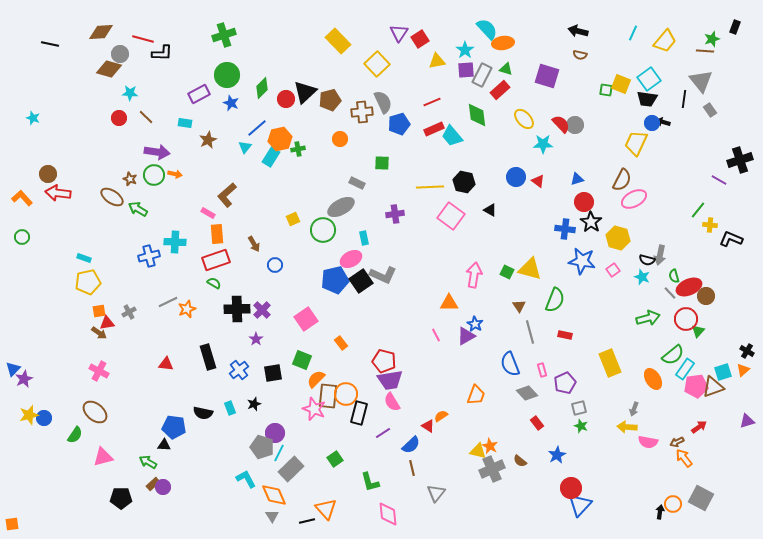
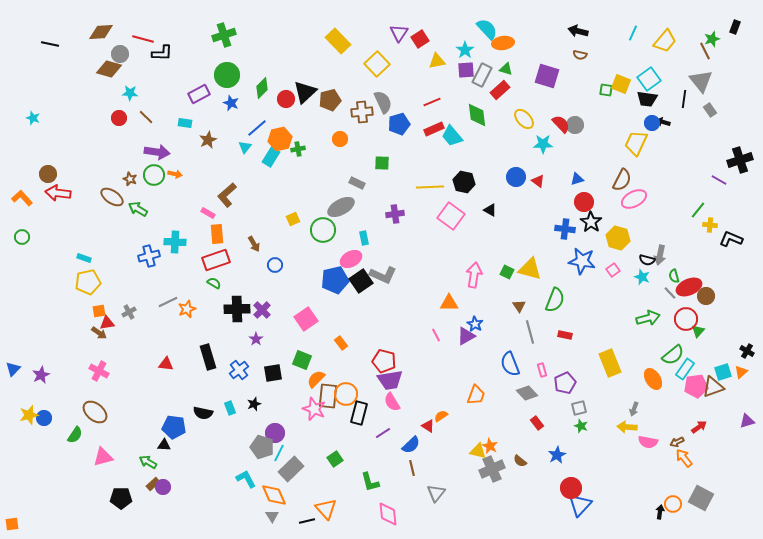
brown line at (705, 51): rotated 60 degrees clockwise
orange triangle at (743, 370): moved 2 px left, 2 px down
purple star at (24, 379): moved 17 px right, 4 px up
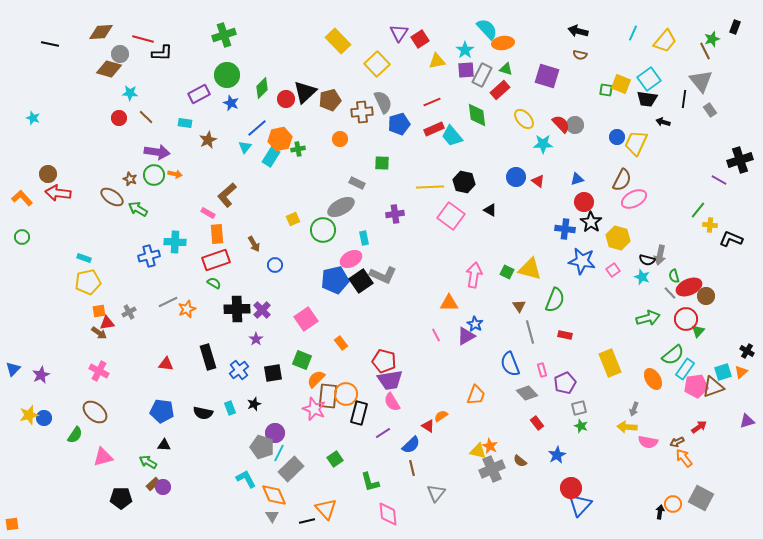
blue circle at (652, 123): moved 35 px left, 14 px down
blue pentagon at (174, 427): moved 12 px left, 16 px up
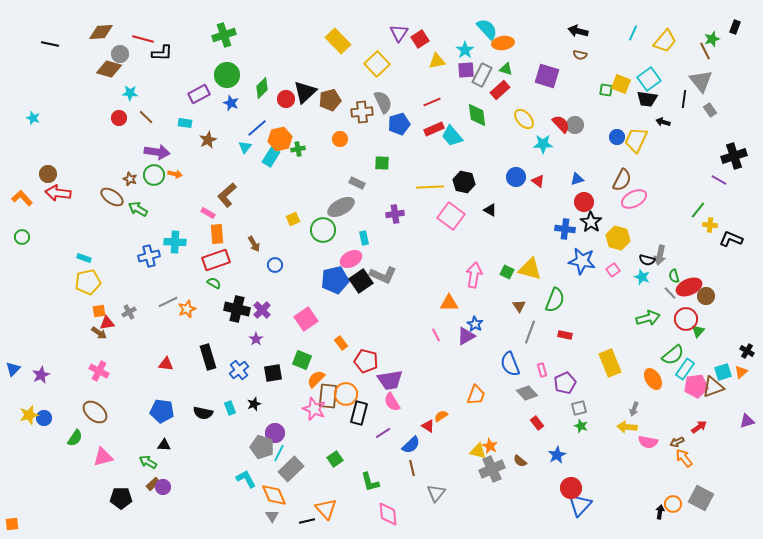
yellow trapezoid at (636, 143): moved 3 px up
black cross at (740, 160): moved 6 px left, 4 px up
black cross at (237, 309): rotated 15 degrees clockwise
gray line at (530, 332): rotated 35 degrees clockwise
red pentagon at (384, 361): moved 18 px left
green semicircle at (75, 435): moved 3 px down
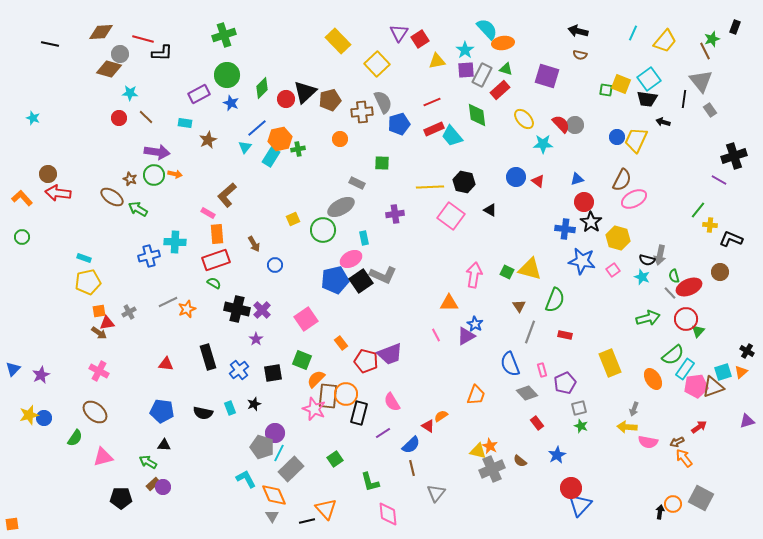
brown circle at (706, 296): moved 14 px right, 24 px up
purple trapezoid at (390, 380): moved 26 px up; rotated 12 degrees counterclockwise
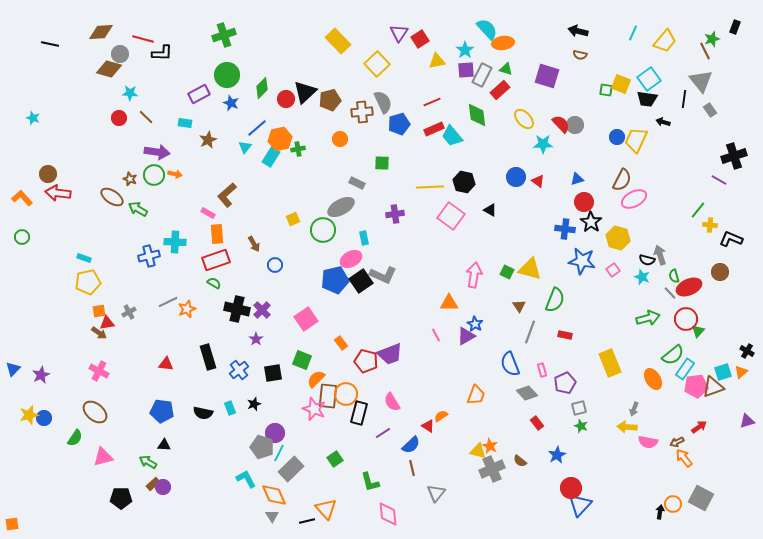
gray arrow at (660, 255): rotated 150 degrees clockwise
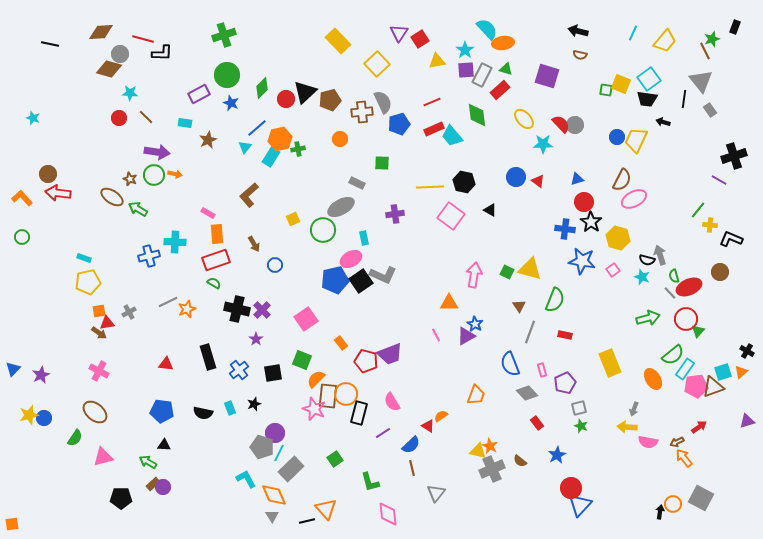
brown L-shape at (227, 195): moved 22 px right
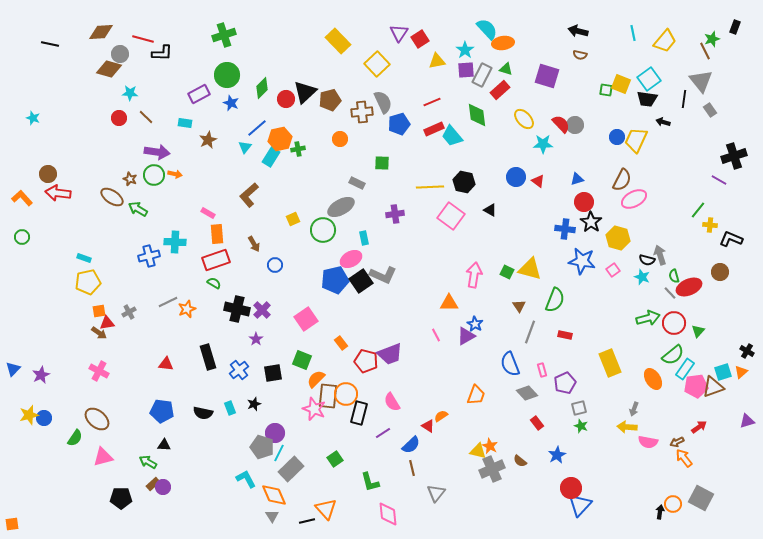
cyan line at (633, 33): rotated 35 degrees counterclockwise
red circle at (686, 319): moved 12 px left, 4 px down
brown ellipse at (95, 412): moved 2 px right, 7 px down
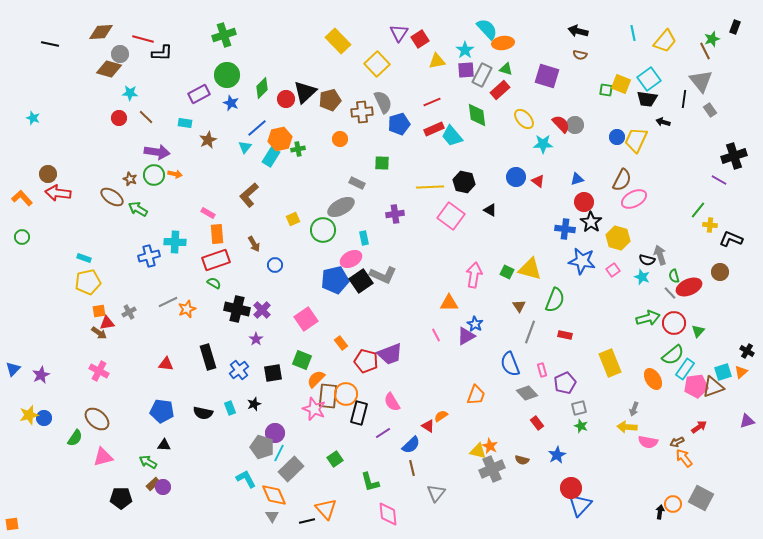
brown semicircle at (520, 461): moved 2 px right, 1 px up; rotated 24 degrees counterclockwise
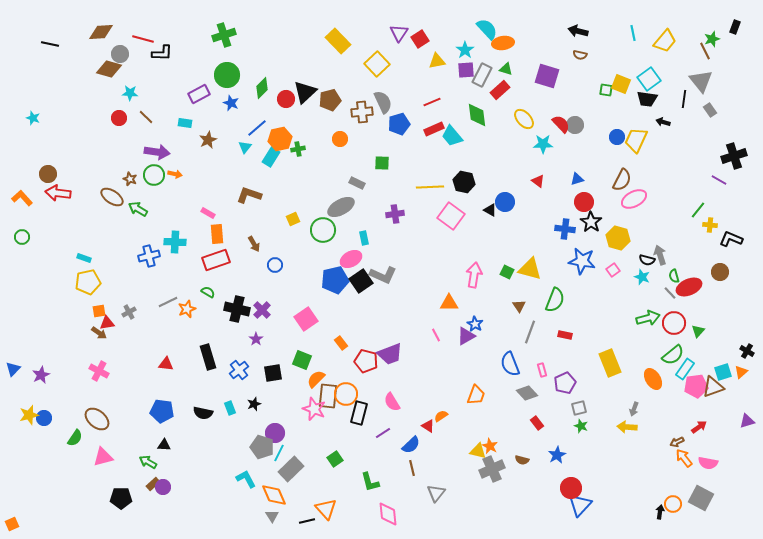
blue circle at (516, 177): moved 11 px left, 25 px down
brown L-shape at (249, 195): rotated 60 degrees clockwise
green semicircle at (214, 283): moved 6 px left, 9 px down
pink semicircle at (648, 442): moved 60 px right, 21 px down
orange square at (12, 524): rotated 16 degrees counterclockwise
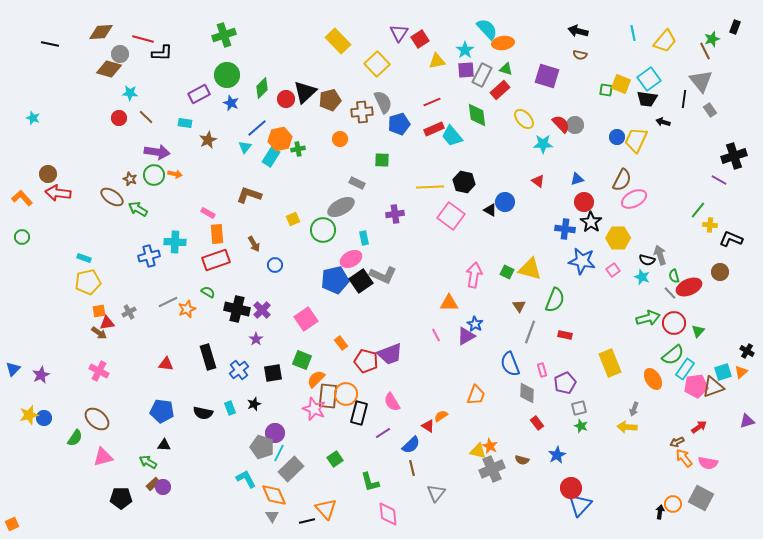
green square at (382, 163): moved 3 px up
yellow hexagon at (618, 238): rotated 15 degrees counterclockwise
gray diamond at (527, 393): rotated 45 degrees clockwise
